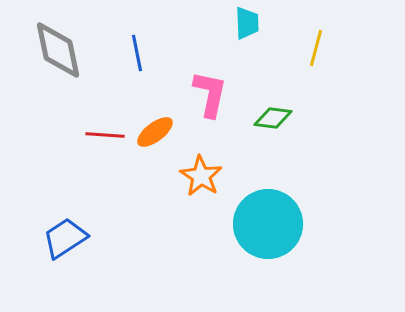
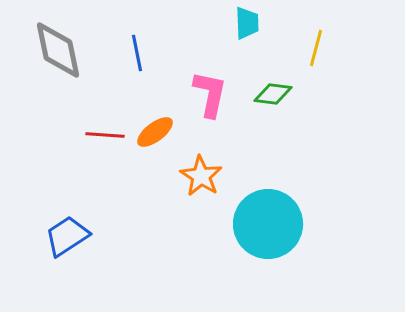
green diamond: moved 24 px up
blue trapezoid: moved 2 px right, 2 px up
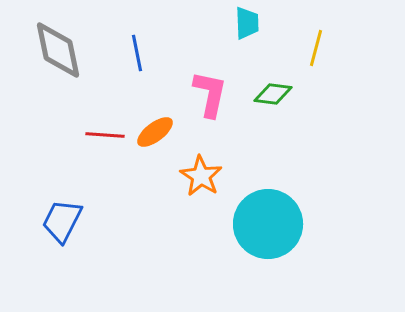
blue trapezoid: moved 5 px left, 15 px up; rotated 30 degrees counterclockwise
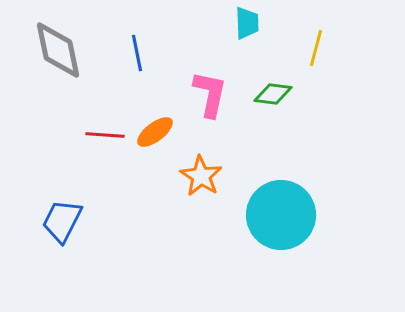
cyan circle: moved 13 px right, 9 px up
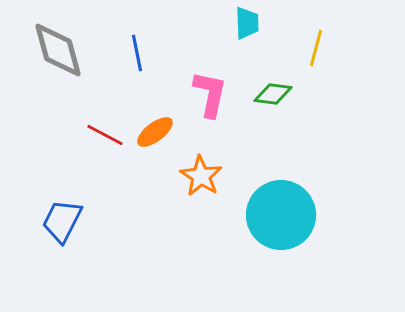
gray diamond: rotated 4 degrees counterclockwise
red line: rotated 24 degrees clockwise
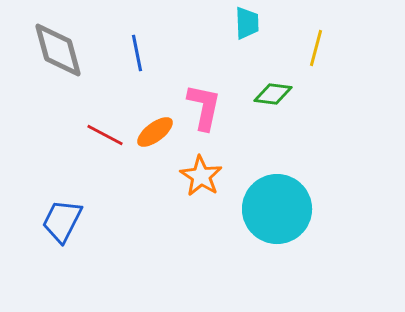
pink L-shape: moved 6 px left, 13 px down
cyan circle: moved 4 px left, 6 px up
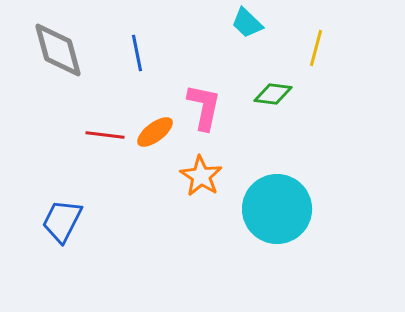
cyan trapezoid: rotated 136 degrees clockwise
red line: rotated 21 degrees counterclockwise
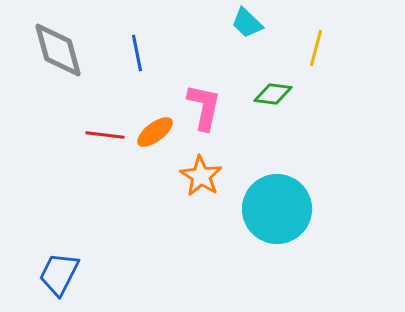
blue trapezoid: moved 3 px left, 53 px down
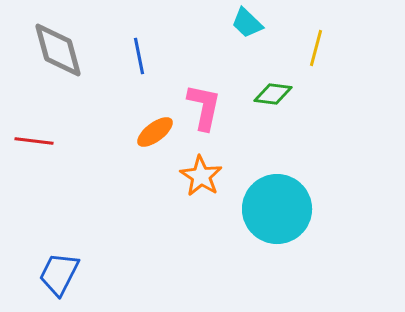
blue line: moved 2 px right, 3 px down
red line: moved 71 px left, 6 px down
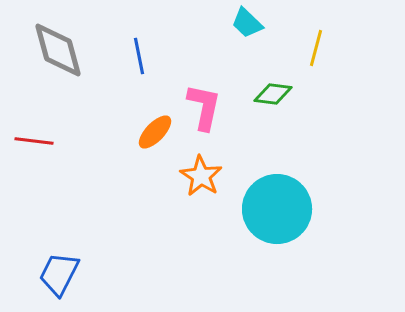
orange ellipse: rotated 9 degrees counterclockwise
